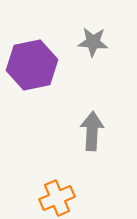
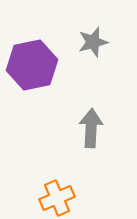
gray star: rotated 20 degrees counterclockwise
gray arrow: moved 1 px left, 3 px up
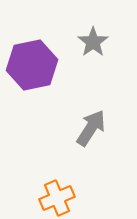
gray star: rotated 20 degrees counterclockwise
gray arrow: rotated 30 degrees clockwise
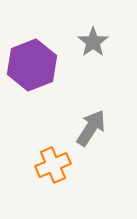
purple hexagon: rotated 9 degrees counterclockwise
orange cross: moved 4 px left, 33 px up
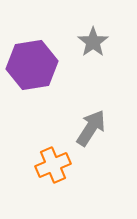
purple hexagon: rotated 12 degrees clockwise
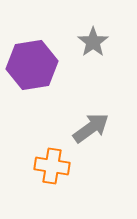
gray arrow: rotated 21 degrees clockwise
orange cross: moved 1 px left, 1 px down; rotated 32 degrees clockwise
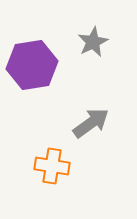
gray star: rotated 8 degrees clockwise
gray arrow: moved 5 px up
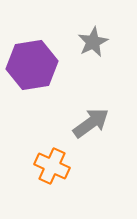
orange cross: rotated 16 degrees clockwise
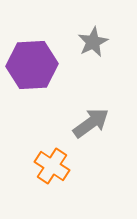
purple hexagon: rotated 6 degrees clockwise
orange cross: rotated 8 degrees clockwise
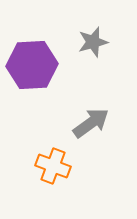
gray star: rotated 12 degrees clockwise
orange cross: moved 1 px right; rotated 12 degrees counterclockwise
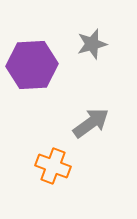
gray star: moved 1 px left, 2 px down
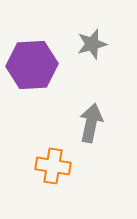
gray arrow: rotated 42 degrees counterclockwise
orange cross: rotated 12 degrees counterclockwise
